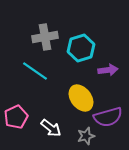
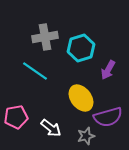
purple arrow: rotated 126 degrees clockwise
pink pentagon: rotated 15 degrees clockwise
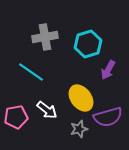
cyan hexagon: moved 7 px right, 4 px up
cyan line: moved 4 px left, 1 px down
white arrow: moved 4 px left, 18 px up
gray star: moved 7 px left, 7 px up
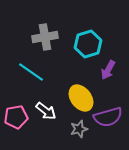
white arrow: moved 1 px left, 1 px down
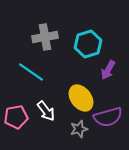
white arrow: rotated 15 degrees clockwise
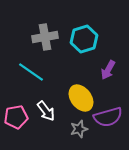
cyan hexagon: moved 4 px left, 5 px up
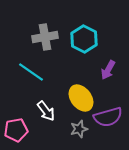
cyan hexagon: rotated 16 degrees counterclockwise
pink pentagon: moved 13 px down
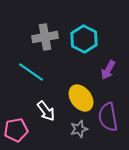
purple semicircle: rotated 96 degrees clockwise
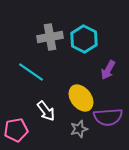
gray cross: moved 5 px right
purple semicircle: rotated 84 degrees counterclockwise
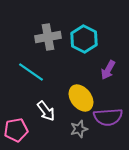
gray cross: moved 2 px left
